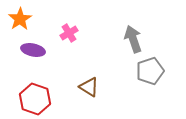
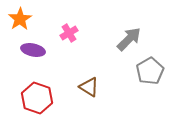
gray arrow: moved 4 px left; rotated 64 degrees clockwise
gray pentagon: rotated 12 degrees counterclockwise
red hexagon: moved 2 px right, 1 px up
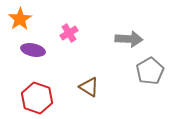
gray arrow: rotated 48 degrees clockwise
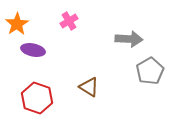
orange star: moved 3 px left, 5 px down
pink cross: moved 12 px up
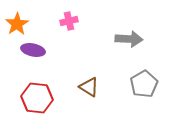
pink cross: rotated 18 degrees clockwise
gray pentagon: moved 6 px left, 13 px down
red hexagon: rotated 12 degrees counterclockwise
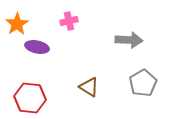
gray arrow: moved 1 px down
purple ellipse: moved 4 px right, 3 px up
gray pentagon: moved 1 px left, 1 px up
red hexagon: moved 7 px left
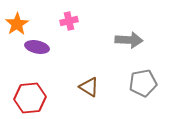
gray pentagon: rotated 20 degrees clockwise
red hexagon: rotated 12 degrees counterclockwise
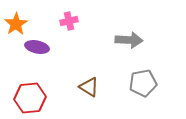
orange star: moved 1 px left
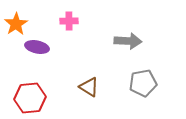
pink cross: rotated 12 degrees clockwise
gray arrow: moved 1 px left, 1 px down
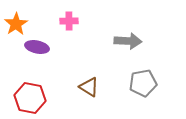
red hexagon: rotated 16 degrees clockwise
